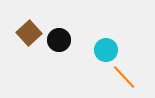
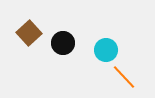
black circle: moved 4 px right, 3 px down
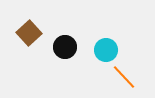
black circle: moved 2 px right, 4 px down
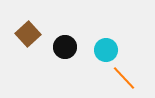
brown square: moved 1 px left, 1 px down
orange line: moved 1 px down
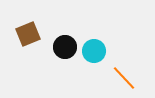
brown square: rotated 20 degrees clockwise
cyan circle: moved 12 px left, 1 px down
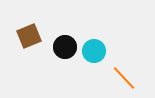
brown square: moved 1 px right, 2 px down
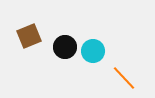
cyan circle: moved 1 px left
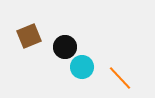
cyan circle: moved 11 px left, 16 px down
orange line: moved 4 px left
